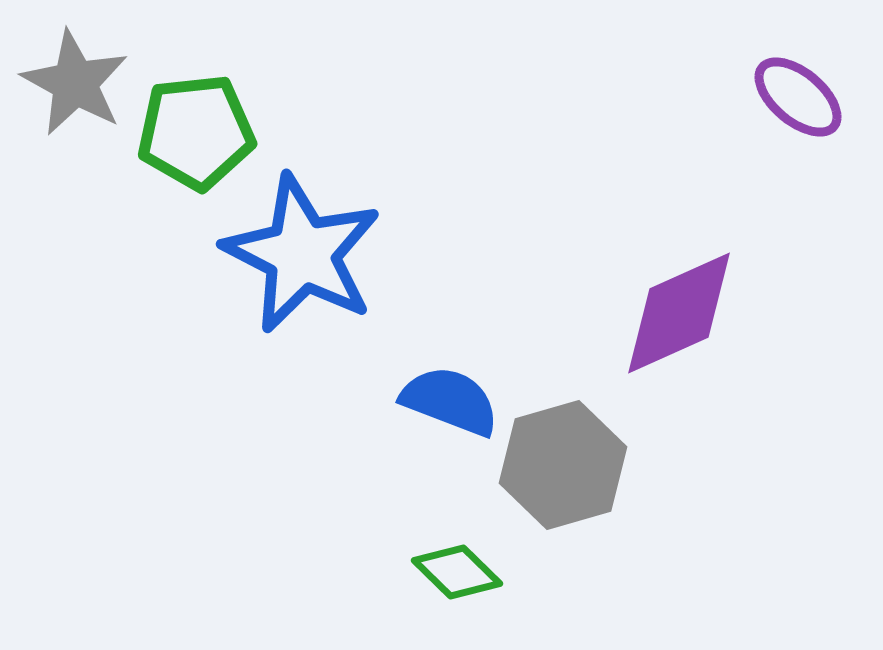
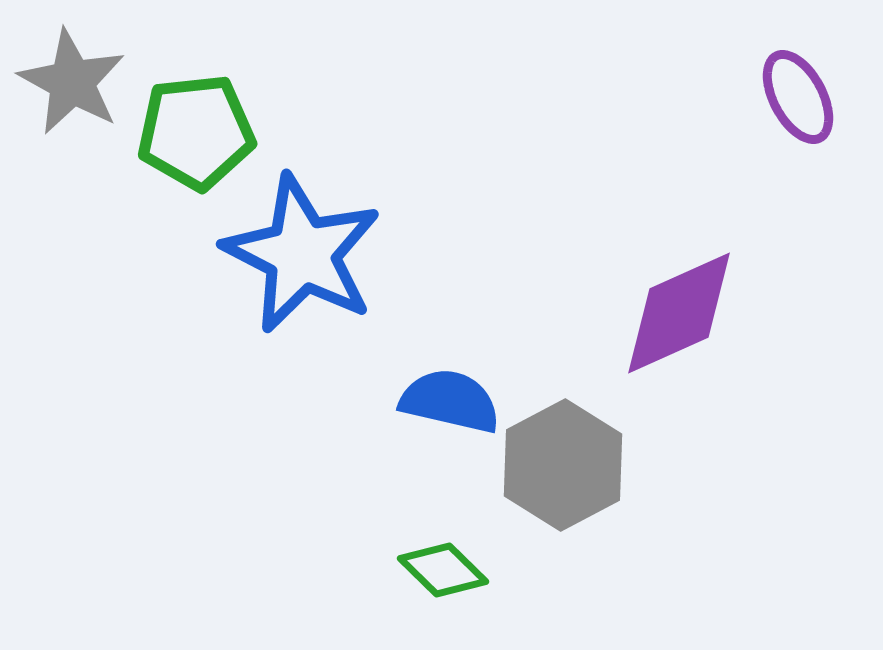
gray star: moved 3 px left, 1 px up
purple ellipse: rotated 22 degrees clockwise
blue semicircle: rotated 8 degrees counterclockwise
gray hexagon: rotated 12 degrees counterclockwise
green diamond: moved 14 px left, 2 px up
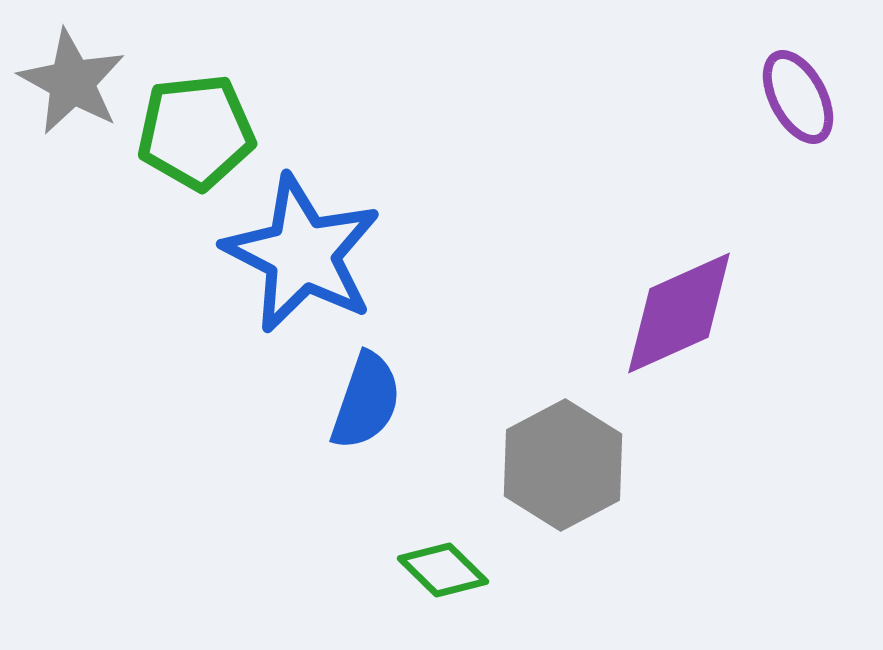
blue semicircle: moved 84 px left; rotated 96 degrees clockwise
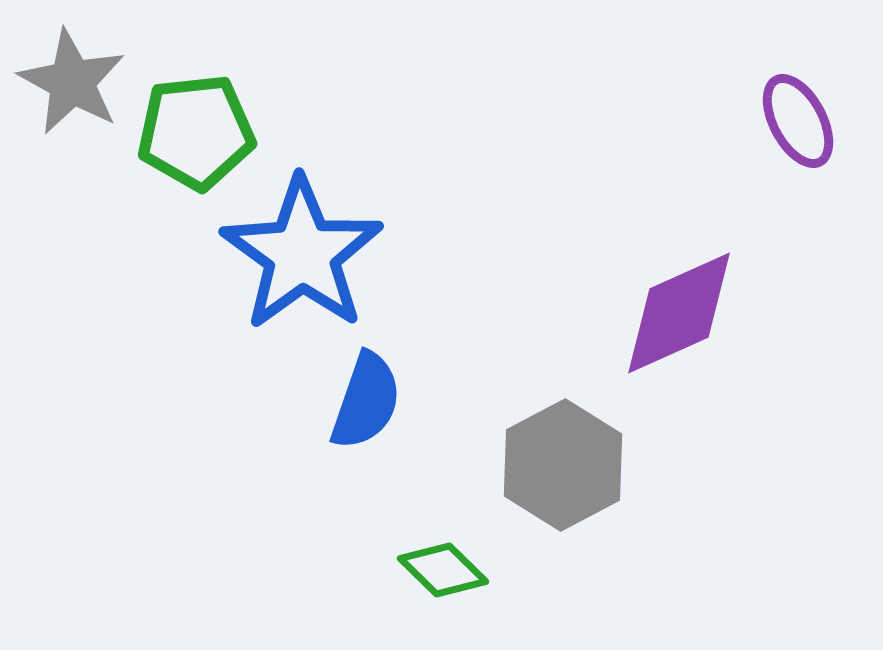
purple ellipse: moved 24 px down
blue star: rotated 9 degrees clockwise
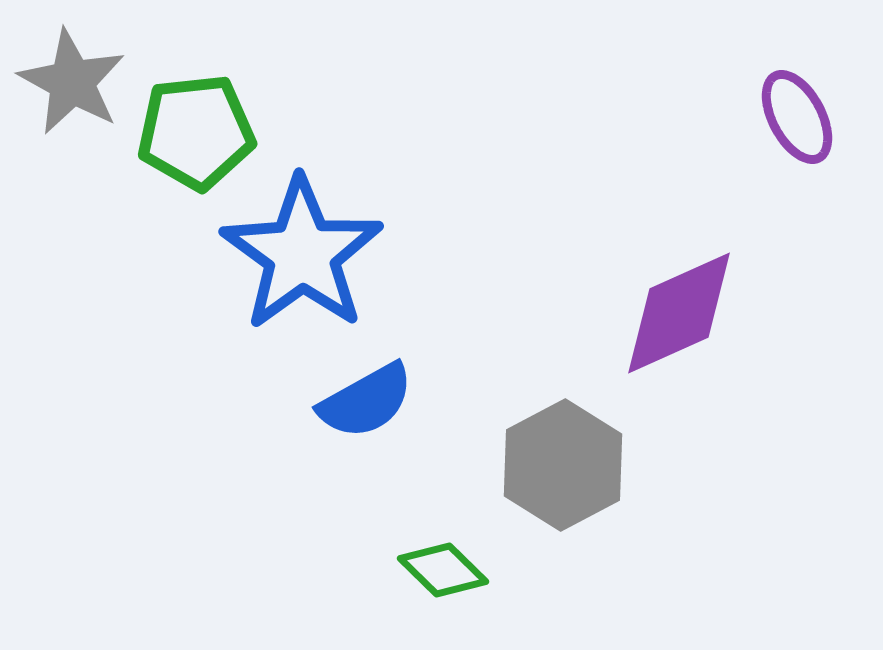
purple ellipse: moved 1 px left, 4 px up
blue semicircle: rotated 42 degrees clockwise
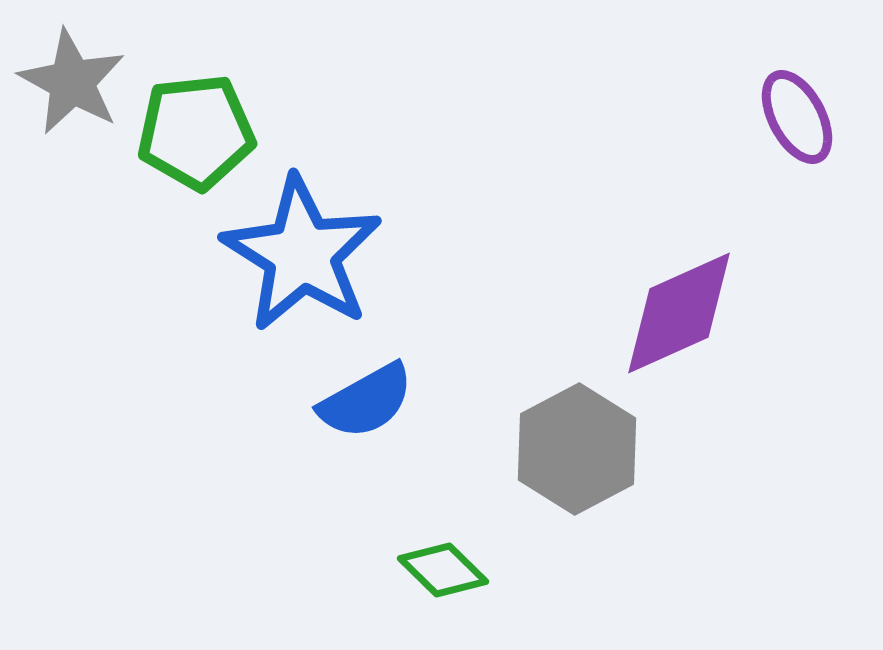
blue star: rotated 4 degrees counterclockwise
gray hexagon: moved 14 px right, 16 px up
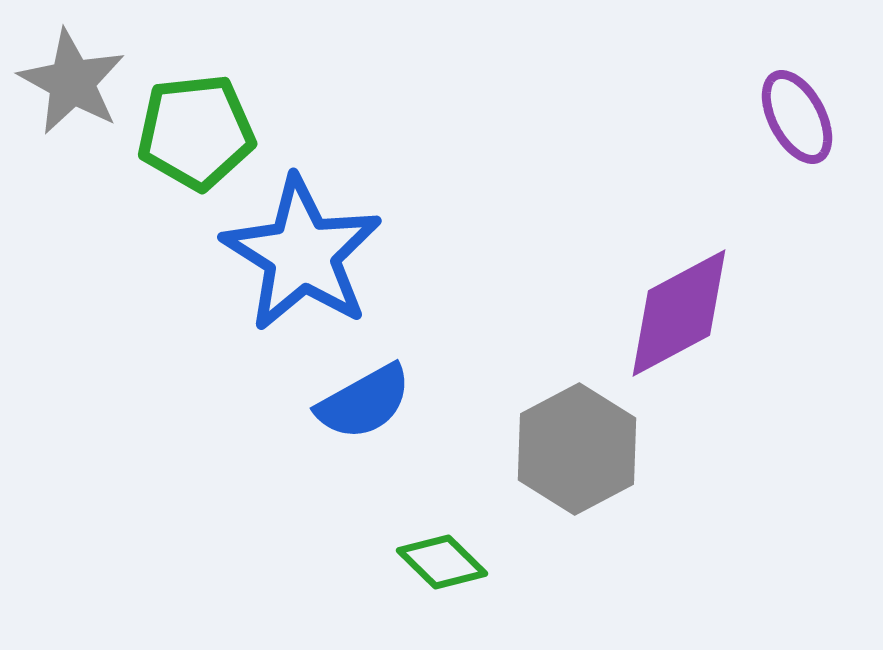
purple diamond: rotated 4 degrees counterclockwise
blue semicircle: moved 2 px left, 1 px down
green diamond: moved 1 px left, 8 px up
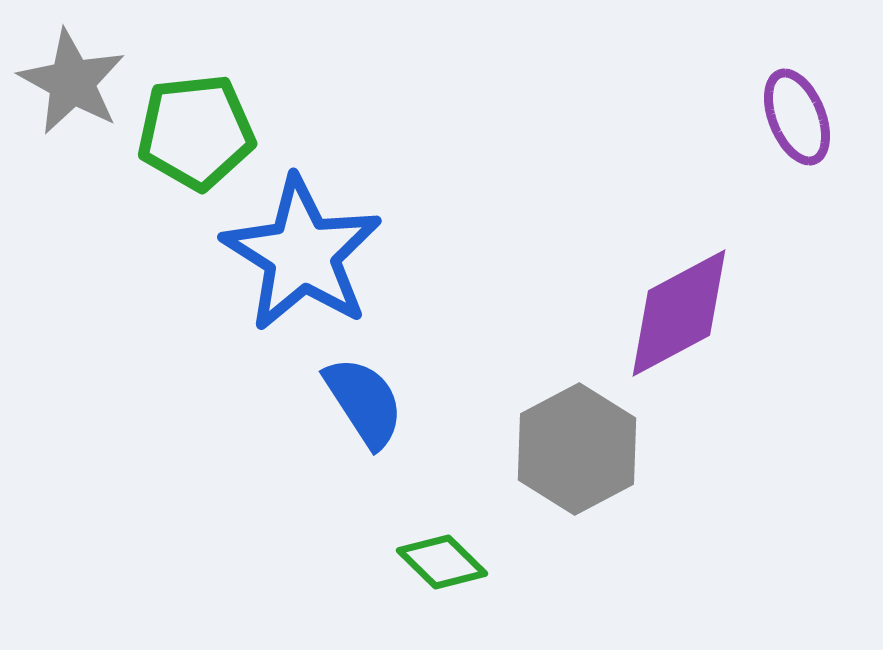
purple ellipse: rotated 6 degrees clockwise
blue semicircle: rotated 94 degrees counterclockwise
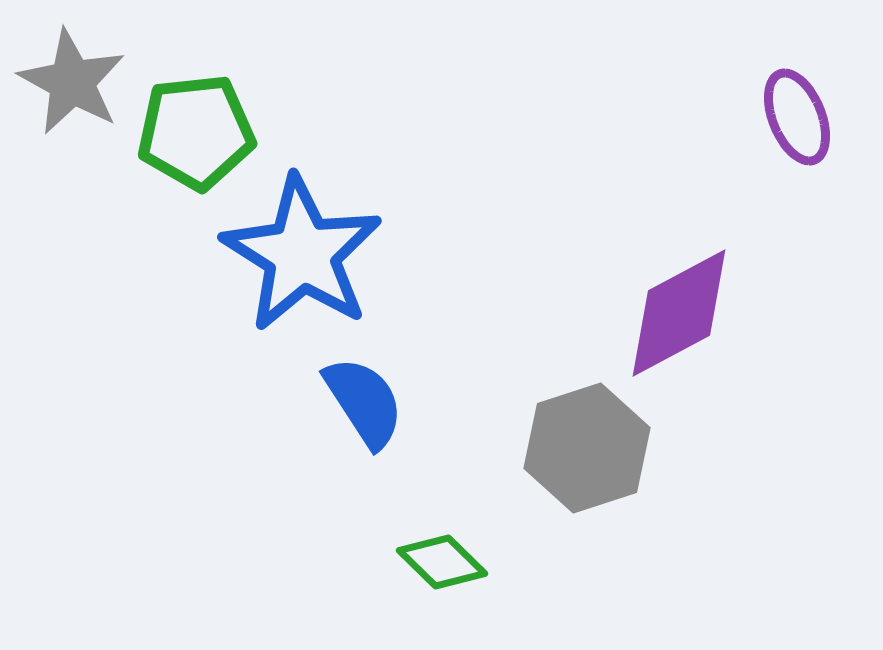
gray hexagon: moved 10 px right, 1 px up; rotated 10 degrees clockwise
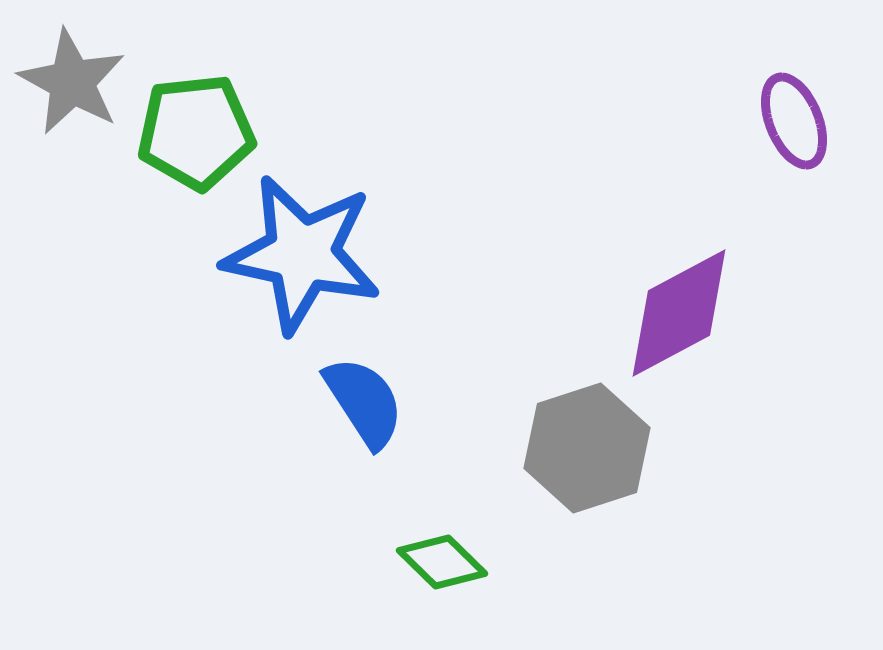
purple ellipse: moved 3 px left, 4 px down
blue star: rotated 20 degrees counterclockwise
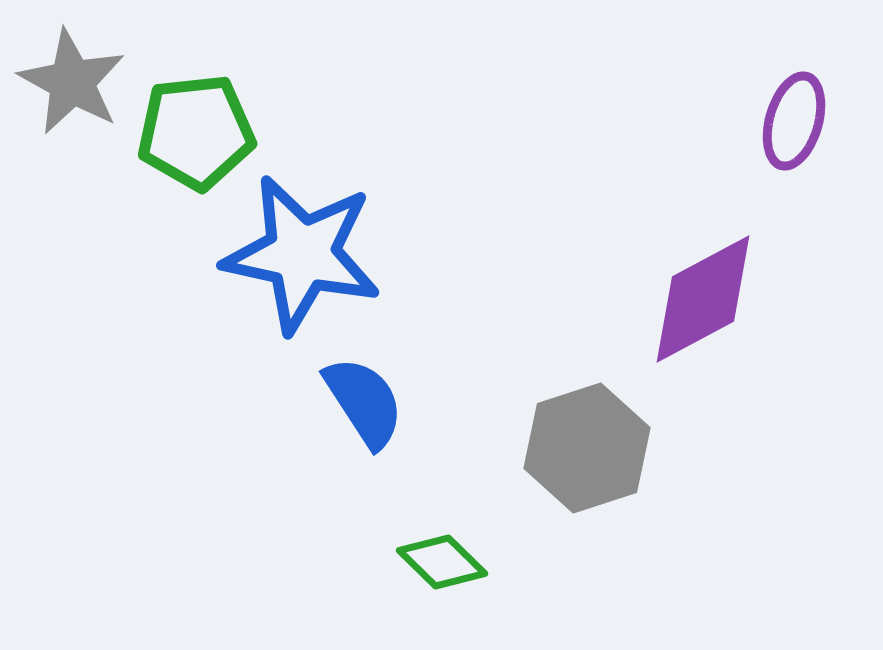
purple ellipse: rotated 38 degrees clockwise
purple diamond: moved 24 px right, 14 px up
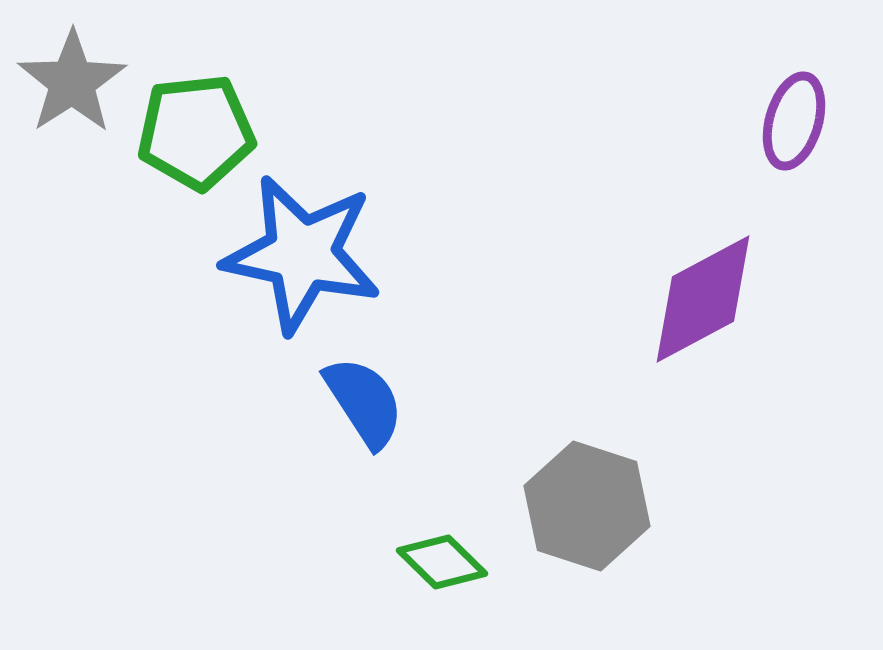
gray star: rotated 10 degrees clockwise
gray hexagon: moved 58 px down; rotated 24 degrees counterclockwise
